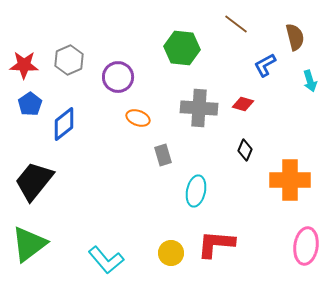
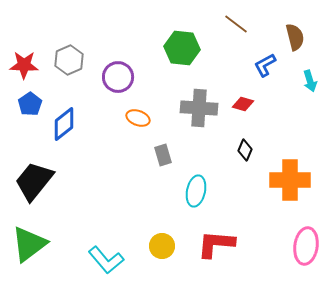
yellow circle: moved 9 px left, 7 px up
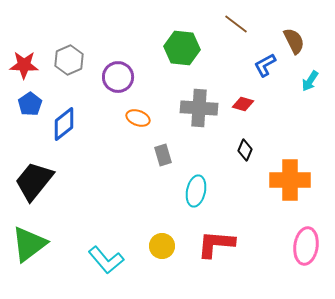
brown semicircle: moved 1 px left, 4 px down; rotated 12 degrees counterclockwise
cyan arrow: rotated 50 degrees clockwise
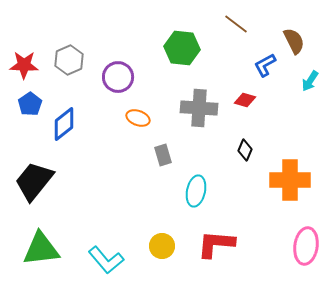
red diamond: moved 2 px right, 4 px up
green triangle: moved 12 px right, 5 px down; rotated 30 degrees clockwise
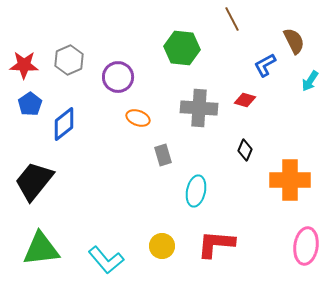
brown line: moved 4 px left, 5 px up; rotated 25 degrees clockwise
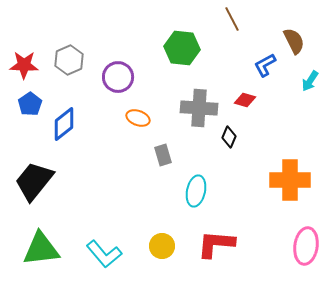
black diamond: moved 16 px left, 13 px up
cyan L-shape: moved 2 px left, 6 px up
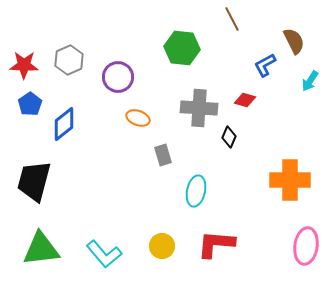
black trapezoid: rotated 24 degrees counterclockwise
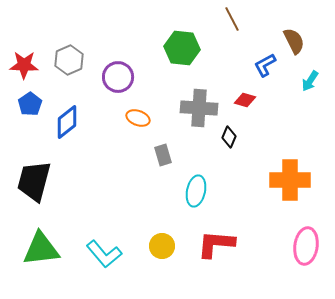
blue diamond: moved 3 px right, 2 px up
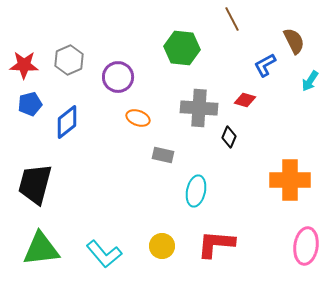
blue pentagon: rotated 20 degrees clockwise
gray rectangle: rotated 60 degrees counterclockwise
black trapezoid: moved 1 px right, 3 px down
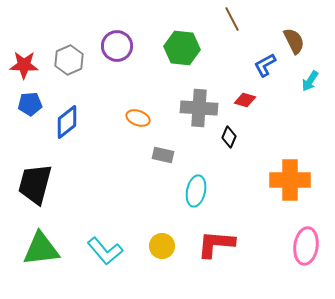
purple circle: moved 1 px left, 31 px up
blue pentagon: rotated 10 degrees clockwise
cyan L-shape: moved 1 px right, 3 px up
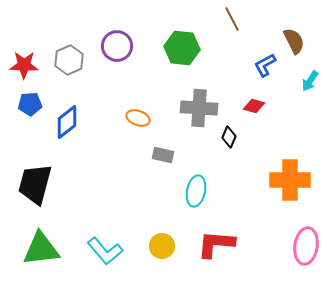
red diamond: moved 9 px right, 6 px down
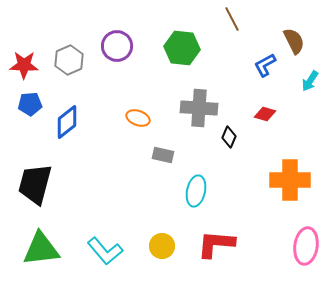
red diamond: moved 11 px right, 8 px down
